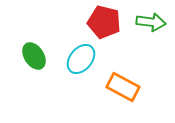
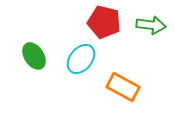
green arrow: moved 3 px down
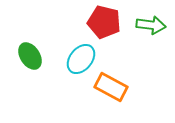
green ellipse: moved 4 px left
orange rectangle: moved 12 px left
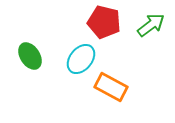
green arrow: rotated 44 degrees counterclockwise
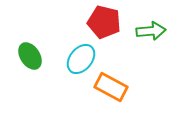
green arrow: moved 6 px down; rotated 32 degrees clockwise
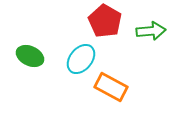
red pentagon: moved 1 px right, 1 px up; rotated 16 degrees clockwise
green ellipse: rotated 32 degrees counterclockwise
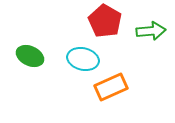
cyan ellipse: moved 2 px right; rotated 64 degrees clockwise
orange rectangle: rotated 52 degrees counterclockwise
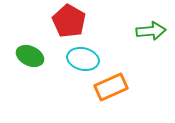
red pentagon: moved 36 px left
